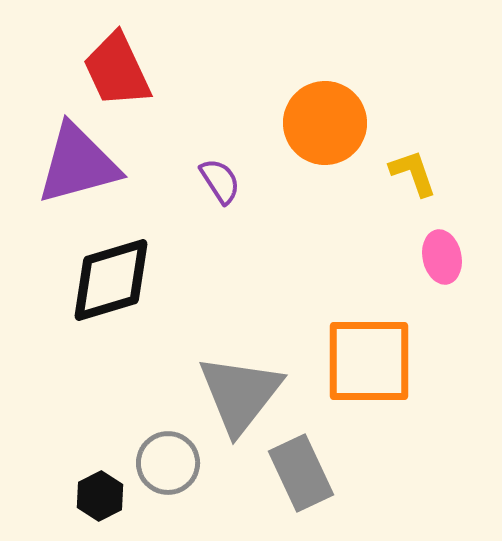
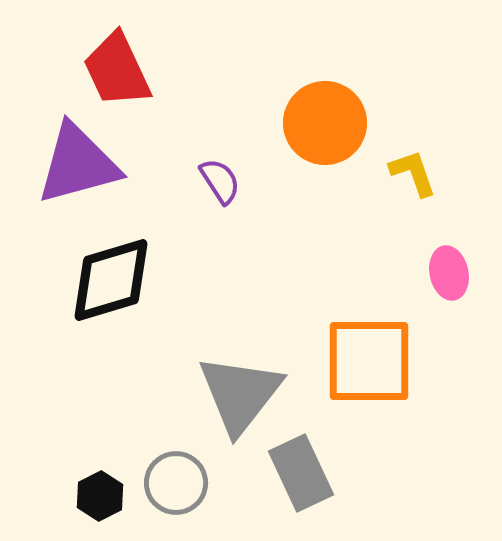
pink ellipse: moved 7 px right, 16 px down
gray circle: moved 8 px right, 20 px down
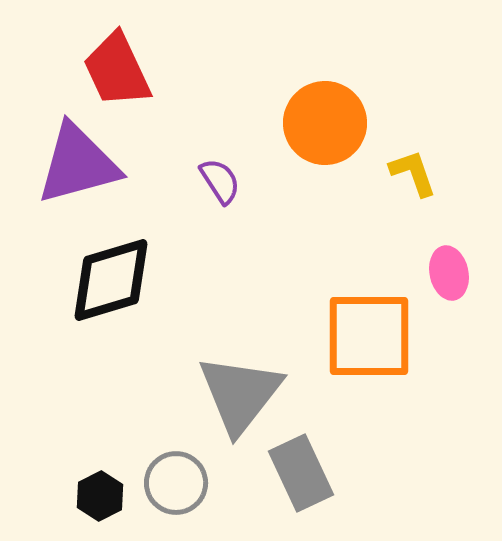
orange square: moved 25 px up
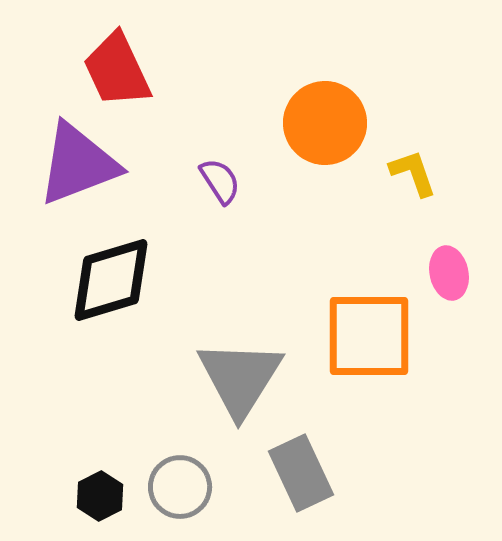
purple triangle: rotated 6 degrees counterclockwise
gray triangle: moved 16 px up; rotated 6 degrees counterclockwise
gray circle: moved 4 px right, 4 px down
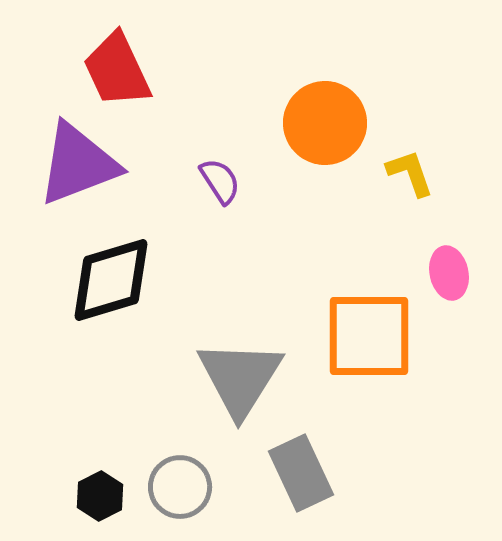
yellow L-shape: moved 3 px left
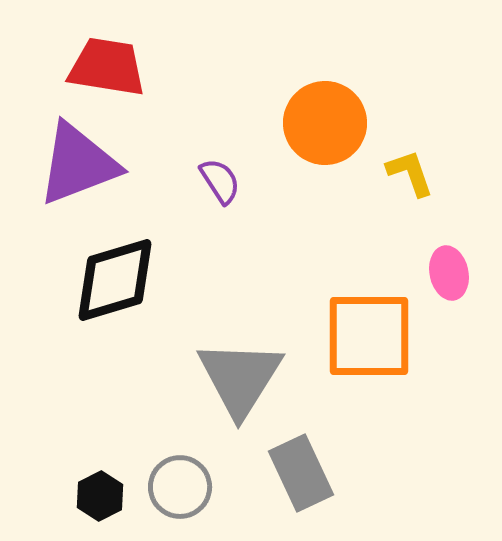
red trapezoid: moved 10 px left, 3 px up; rotated 124 degrees clockwise
black diamond: moved 4 px right
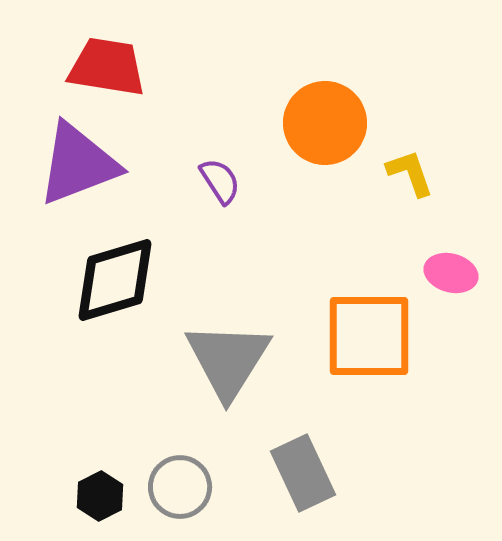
pink ellipse: moved 2 px right; rotated 63 degrees counterclockwise
gray triangle: moved 12 px left, 18 px up
gray rectangle: moved 2 px right
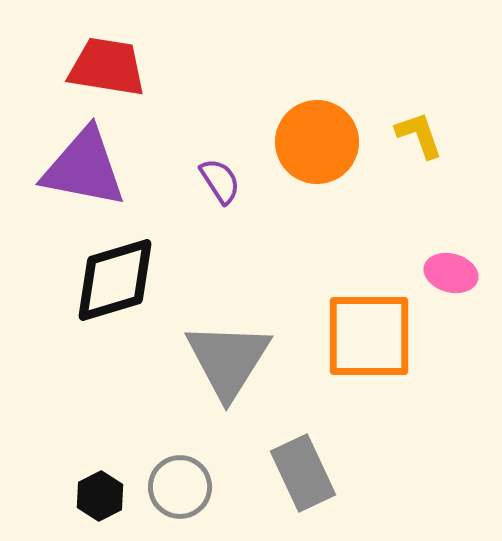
orange circle: moved 8 px left, 19 px down
purple triangle: moved 6 px right, 4 px down; rotated 32 degrees clockwise
yellow L-shape: moved 9 px right, 38 px up
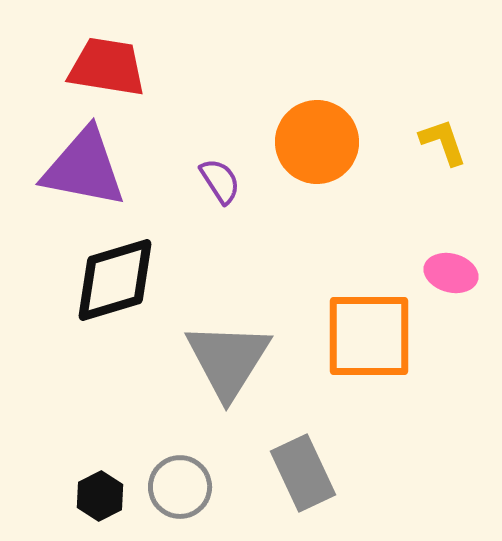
yellow L-shape: moved 24 px right, 7 px down
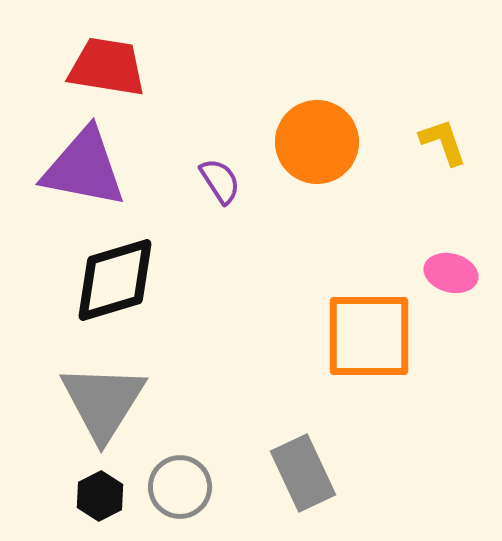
gray triangle: moved 125 px left, 42 px down
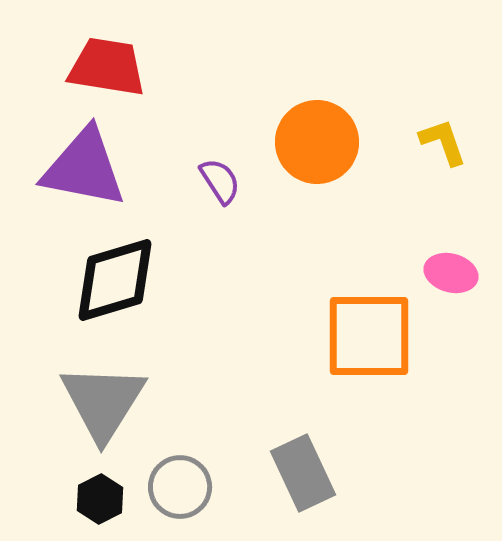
black hexagon: moved 3 px down
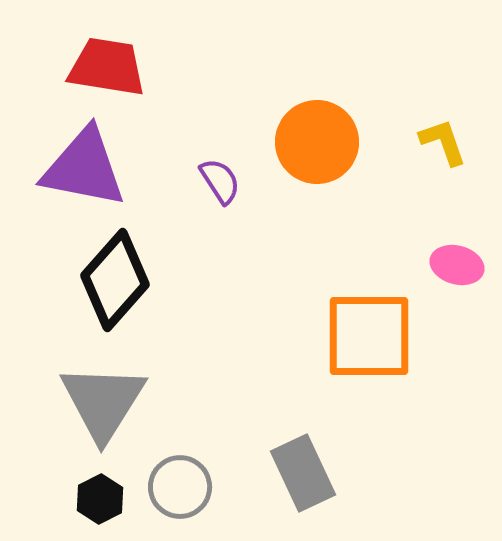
pink ellipse: moved 6 px right, 8 px up
black diamond: rotated 32 degrees counterclockwise
